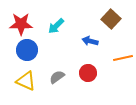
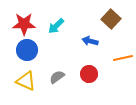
red star: moved 3 px right
red circle: moved 1 px right, 1 px down
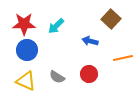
gray semicircle: rotated 112 degrees counterclockwise
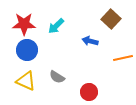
red circle: moved 18 px down
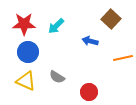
blue circle: moved 1 px right, 2 px down
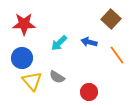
cyan arrow: moved 3 px right, 17 px down
blue arrow: moved 1 px left, 1 px down
blue circle: moved 6 px left, 6 px down
orange line: moved 6 px left, 3 px up; rotated 66 degrees clockwise
yellow triangle: moved 6 px right; rotated 25 degrees clockwise
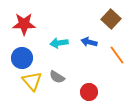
cyan arrow: rotated 36 degrees clockwise
